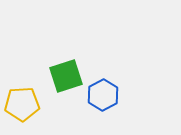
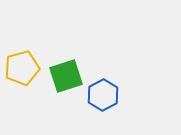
yellow pentagon: moved 36 px up; rotated 12 degrees counterclockwise
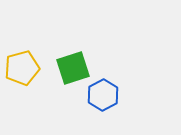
green square: moved 7 px right, 8 px up
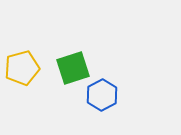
blue hexagon: moved 1 px left
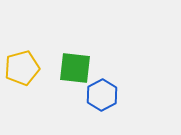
green square: moved 2 px right; rotated 24 degrees clockwise
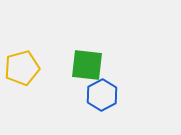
green square: moved 12 px right, 3 px up
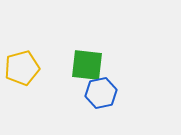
blue hexagon: moved 1 px left, 2 px up; rotated 16 degrees clockwise
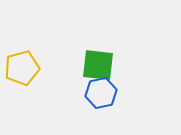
green square: moved 11 px right
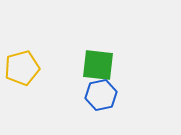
blue hexagon: moved 2 px down
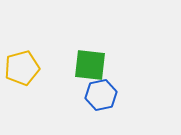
green square: moved 8 px left
